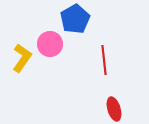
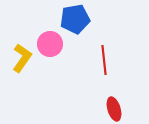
blue pentagon: rotated 20 degrees clockwise
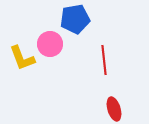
yellow L-shape: rotated 124 degrees clockwise
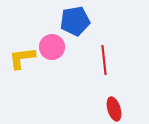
blue pentagon: moved 2 px down
pink circle: moved 2 px right, 3 px down
yellow L-shape: rotated 104 degrees clockwise
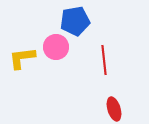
pink circle: moved 4 px right
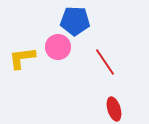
blue pentagon: rotated 12 degrees clockwise
pink circle: moved 2 px right
red line: moved 1 px right, 2 px down; rotated 28 degrees counterclockwise
